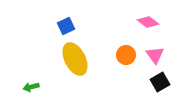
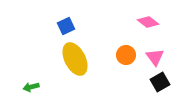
pink triangle: moved 2 px down
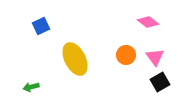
blue square: moved 25 px left
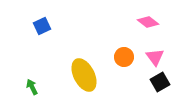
blue square: moved 1 px right
orange circle: moved 2 px left, 2 px down
yellow ellipse: moved 9 px right, 16 px down
green arrow: moved 1 px right; rotated 77 degrees clockwise
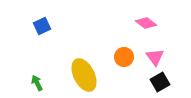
pink diamond: moved 2 px left, 1 px down
green arrow: moved 5 px right, 4 px up
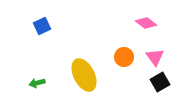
green arrow: rotated 77 degrees counterclockwise
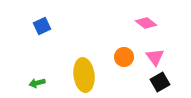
yellow ellipse: rotated 20 degrees clockwise
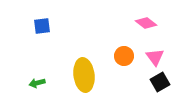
blue square: rotated 18 degrees clockwise
orange circle: moved 1 px up
